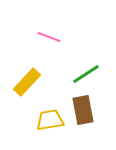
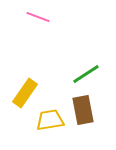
pink line: moved 11 px left, 20 px up
yellow rectangle: moved 2 px left, 11 px down; rotated 8 degrees counterclockwise
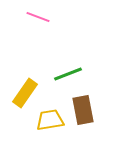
green line: moved 18 px left; rotated 12 degrees clockwise
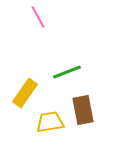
pink line: rotated 40 degrees clockwise
green line: moved 1 px left, 2 px up
yellow trapezoid: moved 2 px down
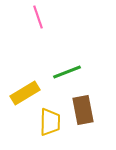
pink line: rotated 10 degrees clockwise
yellow rectangle: rotated 24 degrees clockwise
yellow trapezoid: rotated 100 degrees clockwise
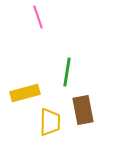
green line: rotated 60 degrees counterclockwise
yellow rectangle: rotated 16 degrees clockwise
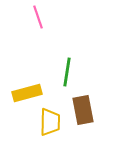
yellow rectangle: moved 2 px right
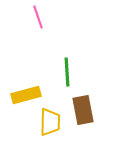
green line: rotated 12 degrees counterclockwise
yellow rectangle: moved 1 px left, 2 px down
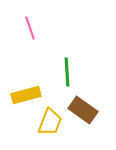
pink line: moved 8 px left, 11 px down
brown rectangle: rotated 44 degrees counterclockwise
yellow trapezoid: rotated 20 degrees clockwise
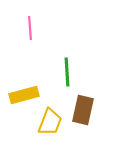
pink line: rotated 15 degrees clockwise
yellow rectangle: moved 2 px left
brown rectangle: rotated 68 degrees clockwise
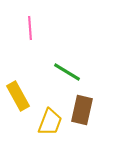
green line: rotated 56 degrees counterclockwise
yellow rectangle: moved 6 px left, 1 px down; rotated 76 degrees clockwise
brown rectangle: moved 1 px left
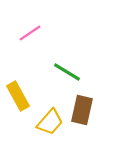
pink line: moved 5 px down; rotated 60 degrees clockwise
yellow trapezoid: rotated 20 degrees clockwise
